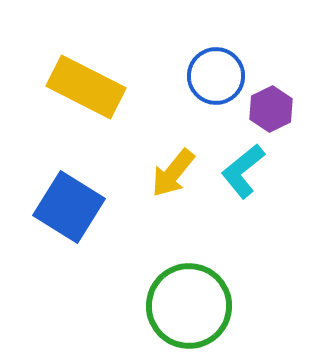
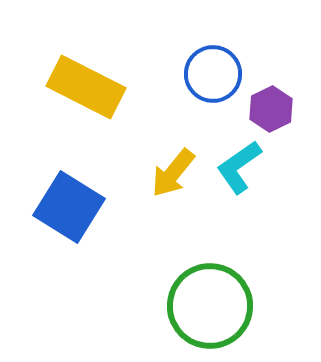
blue circle: moved 3 px left, 2 px up
cyan L-shape: moved 4 px left, 4 px up; rotated 4 degrees clockwise
green circle: moved 21 px right
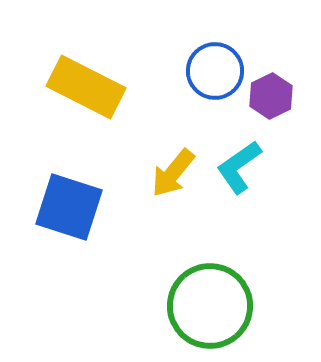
blue circle: moved 2 px right, 3 px up
purple hexagon: moved 13 px up
blue square: rotated 14 degrees counterclockwise
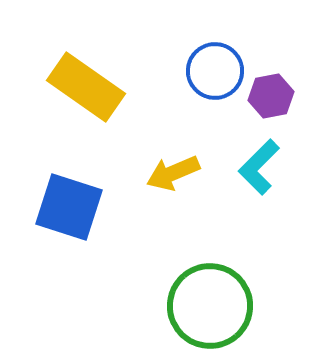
yellow rectangle: rotated 8 degrees clockwise
purple hexagon: rotated 15 degrees clockwise
cyan L-shape: moved 20 px right; rotated 10 degrees counterclockwise
yellow arrow: rotated 28 degrees clockwise
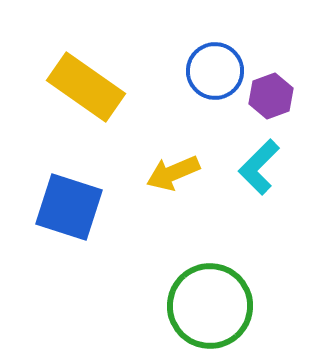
purple hexagon: rotated 9 degrees counterclockwise
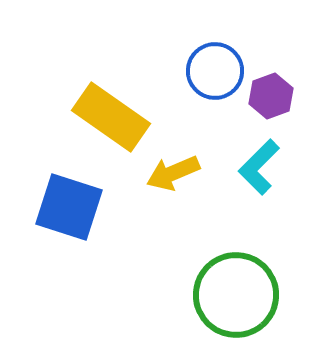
yellow rectangle: moved 25 px right, 30 px down
green circle: moved 26 px right, 11 px up
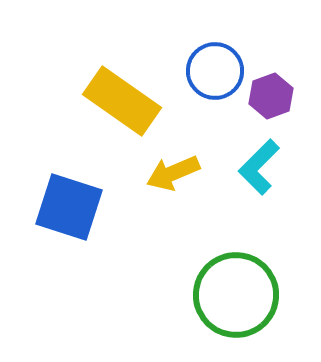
yellow rectangle: moved 11 px right, 16 px up
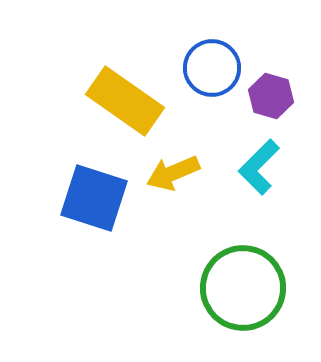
blue circle: moved 3 px left, 3 px up
purple hexagon: rotated 24 degrees counterclockwise
yellow rectangle: moved 3 px right
blue square: moved 25 px right, 9 px up
green circle: moved 7 px right, 7 px up
